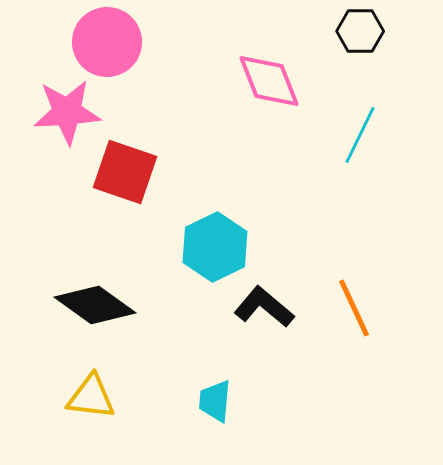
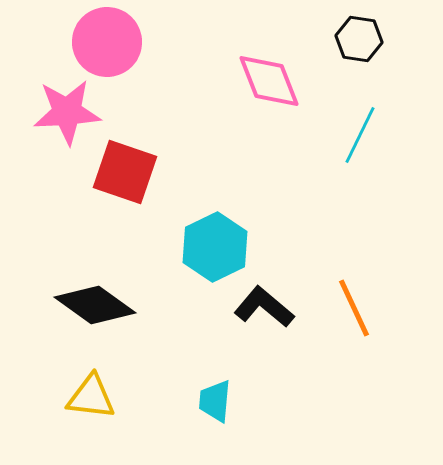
black hexagon: moved 1 px left, 8 px down; rotated 9 degrees clockwise
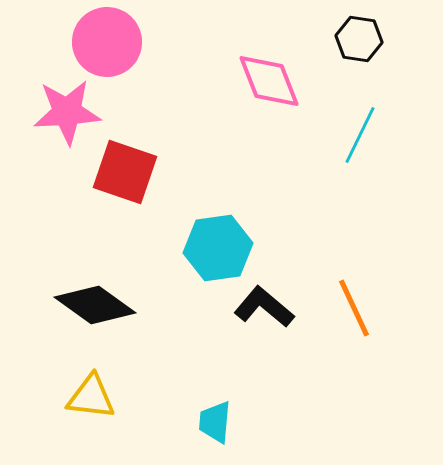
cyan hexagon: moved 3 px right, 1 px down; rotated 18 degrees clockwise
cyan trapezoid: moved 21 px down
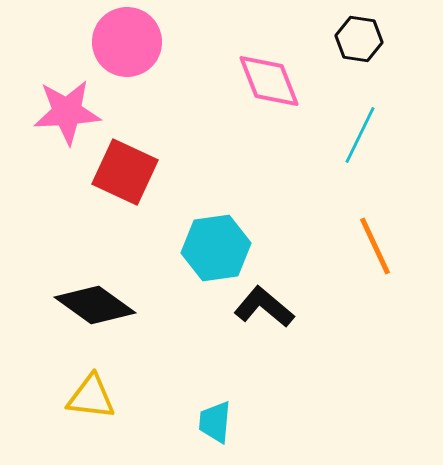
pink circle: moved 20 px right
red square: rotated 6 degrees clockwise
cyan hexagon: moved 2 px left
orange line: moved 21 px right, 62 px up
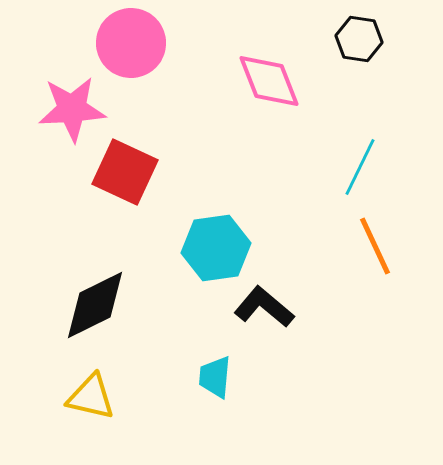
pink circle: moved 4 px right, 1 px down
pink star: moved 5 px right, 3 px up
cyan line: moved 32 px down
black diamond: rotated 62 degrees counterclockwise
yellow triangle: rotated 6 degrees clockwise
cyan trapezoid: moved 45 px up
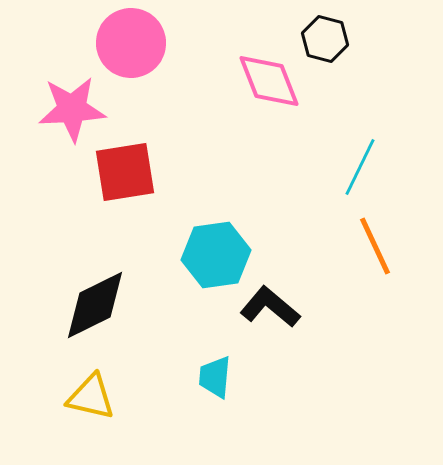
black hexagon: moved 34 px left; rotated 6 degrees clockwise
red square: rotated 34 degrees counterclockwise
cyan hexagon: moved 7 px down
black L-shape: moved 6 px right
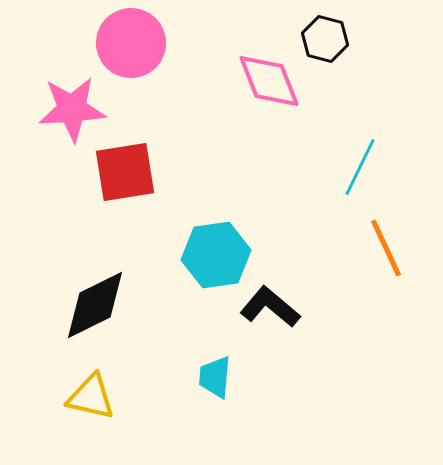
orange line: moved 11 px right, 2 px down
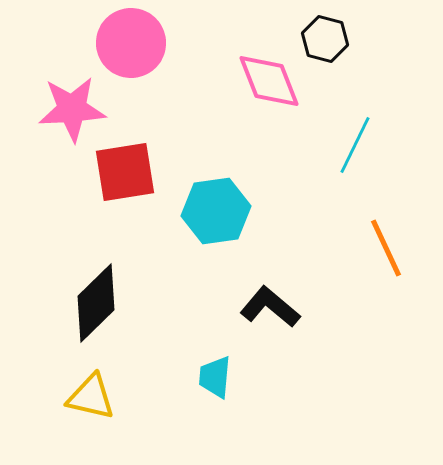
cyan line: moved 5 px left, 22 px up
cyan hexagon: moved 44 px up
black diamond: moved 1 px right, 2 px up; rotated 18 degrees counterclockwise
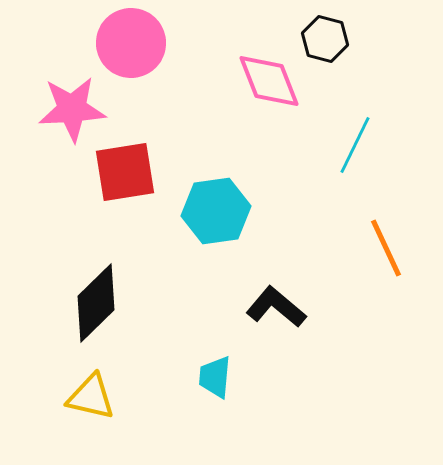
black L-shape: moved 6 px right
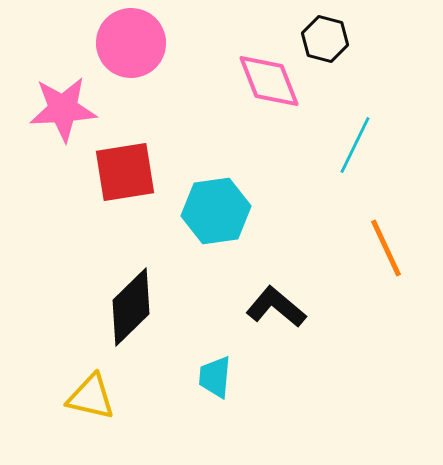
pink star: moved 9 px left
black diamond: moved 35 px right, 4 px down
